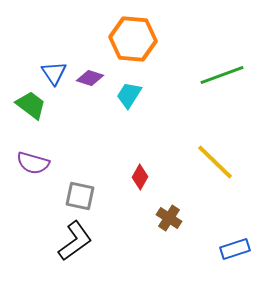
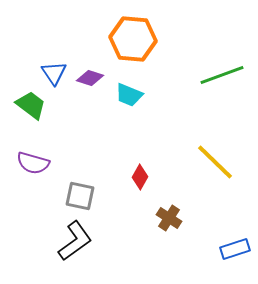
cyan trapezoid: rotated 100 degrees counterclockwise
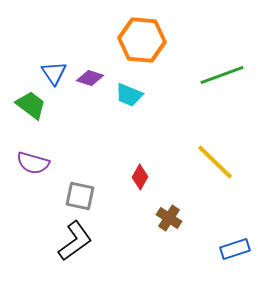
orange hexagon: moved 9 px right, 1 px down
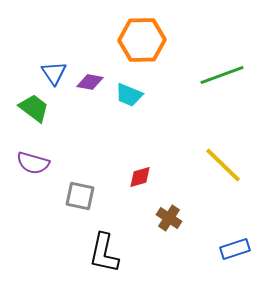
orange hexagon: rotated 6 degrees counterclockwise
purple diamond: moved 4 px down; rotated 8 degrees counterclockwise
green trapezoid: moved 3 px right, 3 px down
yellow line: moved 8 px right, 3 px down
red diamond: rotated 45 degrees clockwise
black L-shape: moved 29 px right, 12 px down; rotated 138 degrees clockwise
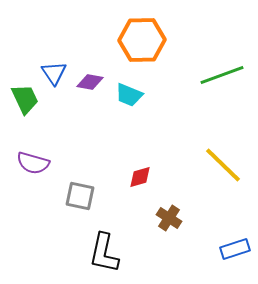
green trapezoid: moved 9 px left, 9 px up; rotated 28 degrees clockwise
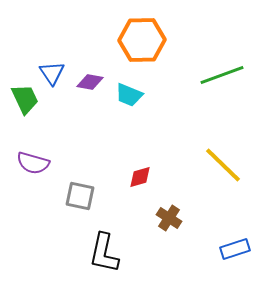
blue triangle: moved 2 px left
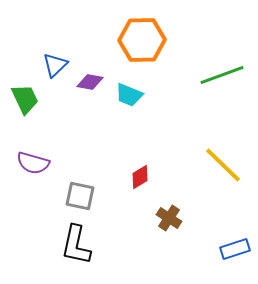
blue triangle: moved 3 px right, 8 px up; rotated 20 degrees clockwise
red diamond: rotated 15 degrees counterclockwise
black L-shape: moved 28 px left, 8 px up
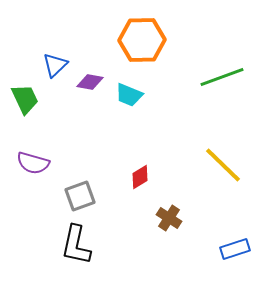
green line: moved 2 px down
gray square: rotated 32 degrees counterclockwise
